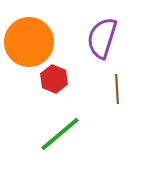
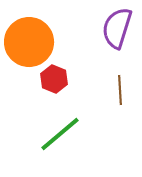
purple semicircle: moved 15 px right, 10 px up
brown line: moved 3 px right, 1 px down
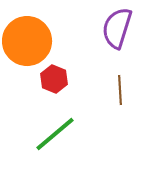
orange circle: moved 2 px left, 1 px up
green line: moved 5 px left
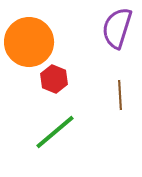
orange circle: moved 2 px right, 1 px down
brown line: moved 5 px down
green line: moved 2 px up
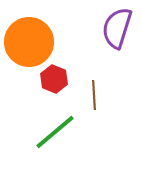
brown line: moved 26 px left
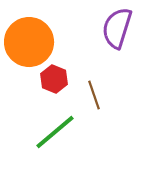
brown line: rotated 16 degrees counterclockwise
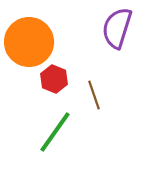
green line: rotated 15 degrees counterclockwise
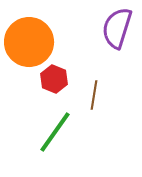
brown line: rotated 28 degrees clockwise
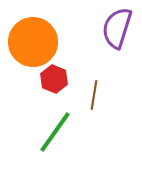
orange circle: moved 4 px right
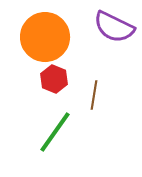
purple semicircle: moved 3 px left, 1 px up; rotated 81 degrees counterclockwise
orange circle: moved 12 px right, 5 px up
